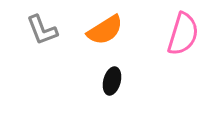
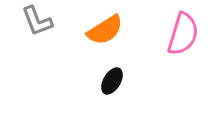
gray L-shape: moved 5 px left, 9 px up
black ellipse: rotated 16 degrees clockwise
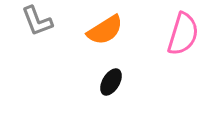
black ellipse: moved 1 px left, 1 px down
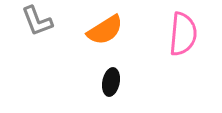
pink semicircle: rotated 12 degrees counterclockwise
black ellipse: rotated 20 degrees counterclockwise
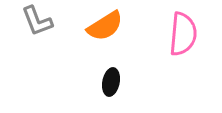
orange semicircle: moved 4 px up
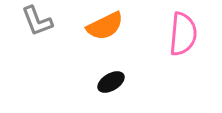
orange semicircle: rotated 6 degrees clockwise
black ellipse: rotated 48 degrees clockwise
